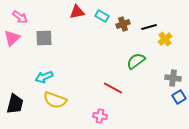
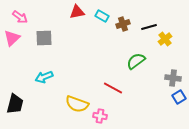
yellow semicircle: moved 22 px right, 4 px down
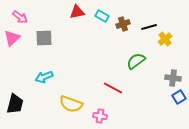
yellow semicircle: moved 6 px left
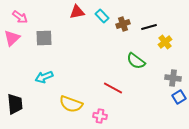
cyan rectangle: rotated 16 degrees clockwise
yellow cross: moved 3 px down
green semicircle: rotated 108 degrees counterclockwise
black trapezoid: rotated 20 degrees counterclockwise
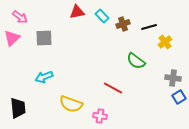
black trapezoid: moved 3 px right, 4 px down
